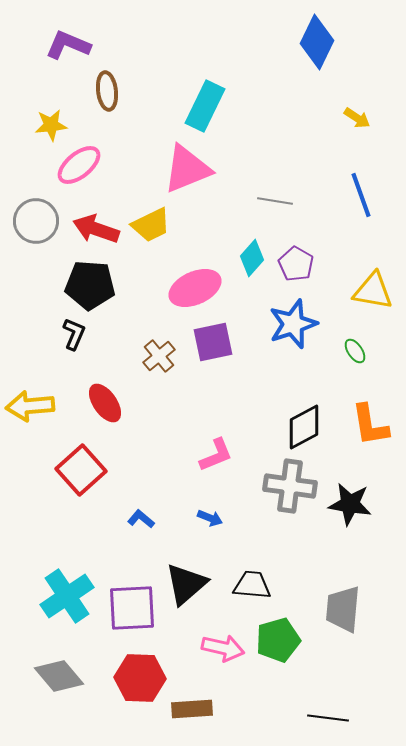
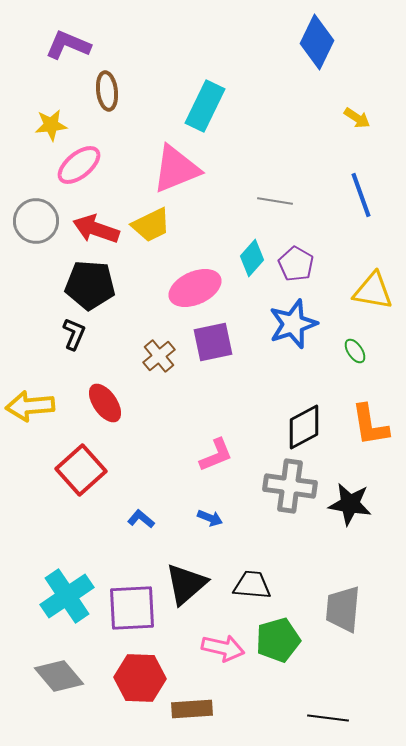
pink triangle at (187, 169): moved 11 px left
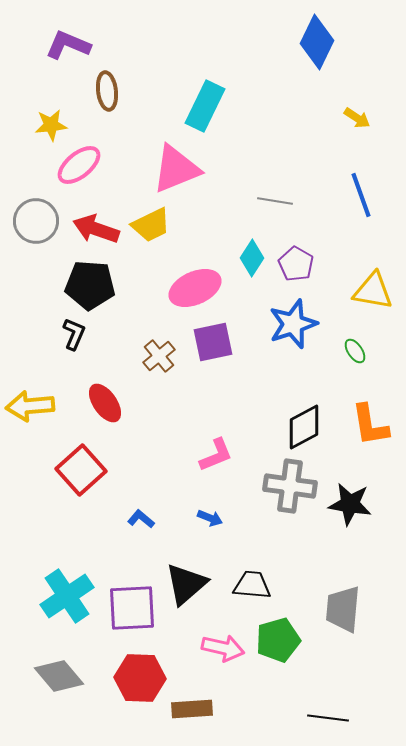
cyan diamond at (252, 258): rotated 9 degrees counterclockwise
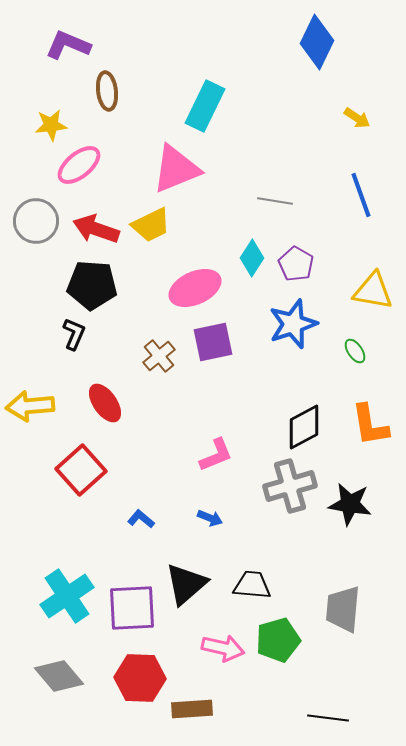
black pentagon at (90, 285): moved 2 px right
gray cross at (290, 486): rotated 24 degrees counterclockwise
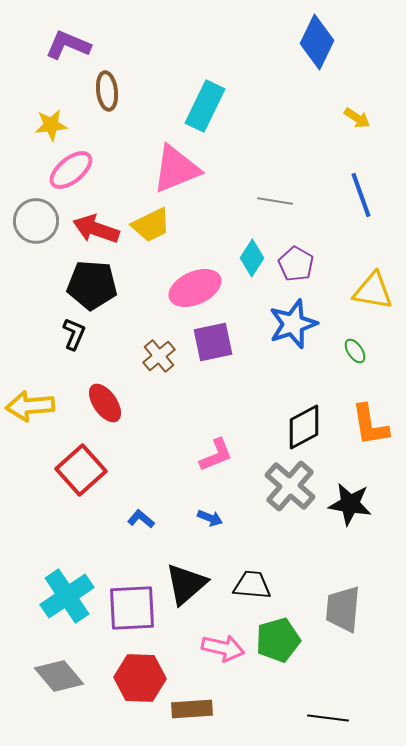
pink ellipse at (79, 165): moved 8 px left, 5 px down
gray cross at (290, 486): rotated 33 degrees counterclockwise
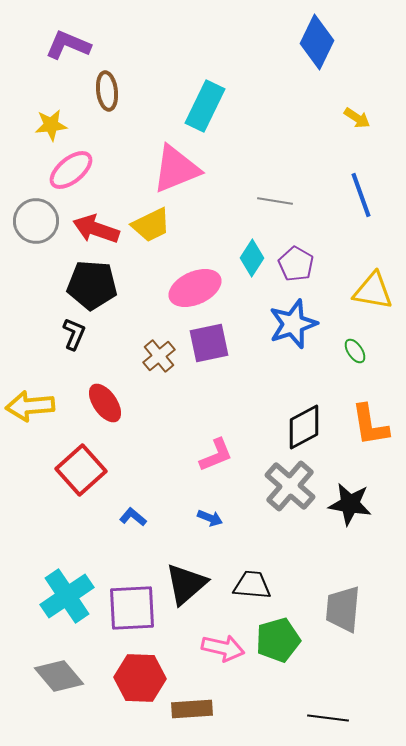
purple square at (213, 342): moved 4 px left, 1 px down
blue L-shape at (141, 519): moved 8 px left, 2 px up
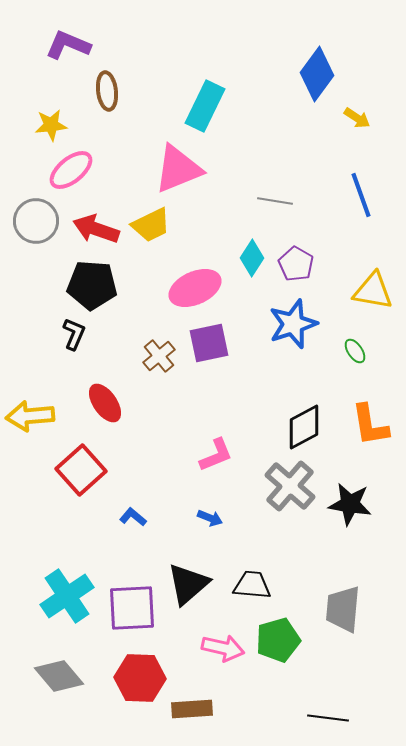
blue diamond at (317, 42): moved 32 px down; rotated 10 degrees clockwise
pink triangle at (176, 169): moved 2 px right
yellow arrow at (30, 406): moved 10 px down
black triangle at (186, 584): moved 2 px right
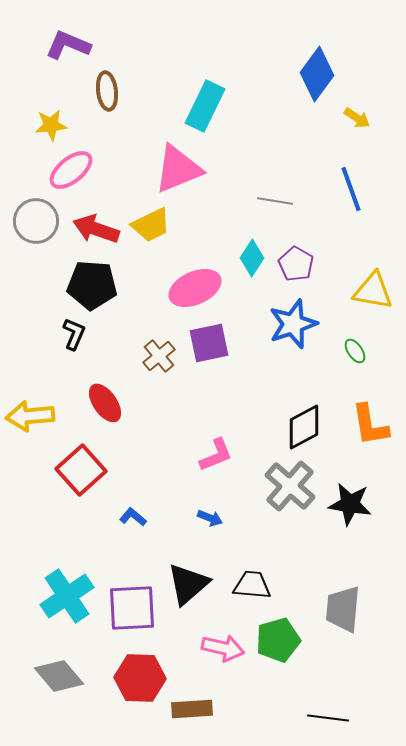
blue line at (361, 195): moved 10 px left, 6 px up
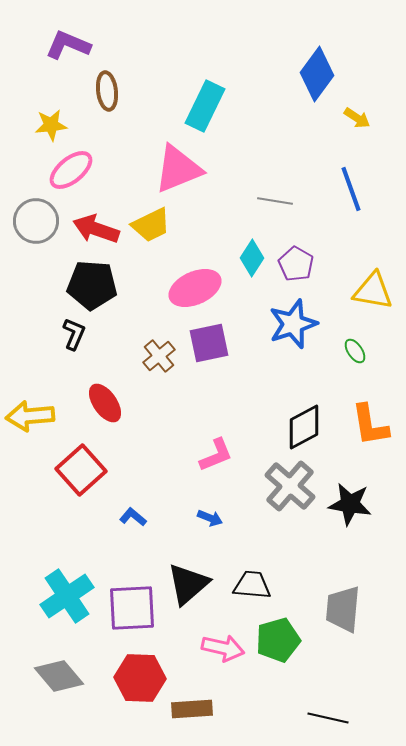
black line at (328, 718): rotated 6 degrees clockwise
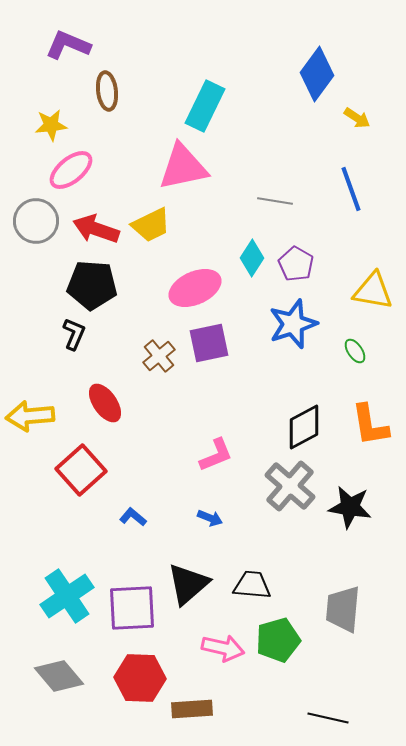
pink triangle at (178, 169): moved 5 px right, 2 px up; rotated 10 degrees clockwise
black star at (350, 504): moved 3 px down
